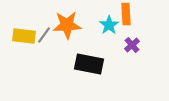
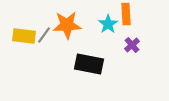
cyan star: moved 1 px left, 1 px up
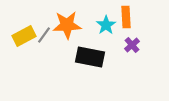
orange rectangle: moved 3 px down
cyan star: moved 2 px left, 1 px down
yellow rectangle: rotated 35 degrees counterclockwise
black rectangle: moved 1 px right, 7 px up
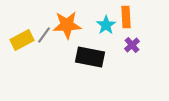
yellow rectangle: moved 2 px left, 4 px down
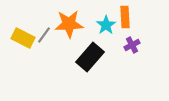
orange rectangle: moved 1 px left
orange star: moved 2 px right, 1 px up
yellow rectangle: moved 1 px right, 2 px up; rotated 55 degrees clockwise
purple cross: rotated 14 degrees clockwise
black rectangle: rotated 60 degrees counterclockwise
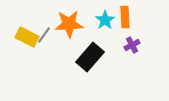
cyan star: moved 1 px left, 5 px up
yellow rectangle: moved 4 px right, 1 px up
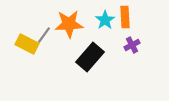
yellow rectangle: moved 7 px down
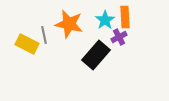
orange star: rotated 16 degrees clockwise
gray line: rotated 48 degrees counterclockwise
purple cross: moved 13 px left, 8 px up
black rectangle: moved 6 px right, 2 px up
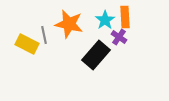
purple cross: rotated 28 degrees counterclockwise
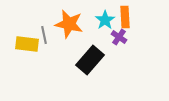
yellow rectangle: rotated 20 degrees counterclockwise
black rectangle: moved 6 px left, 5 px down
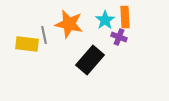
purple cross: rotated 14 degrees counterclockwise
